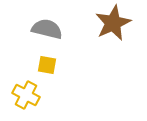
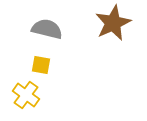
yellow square: moved 6 px left
yellow cross: rotated 8 degrees clockwise
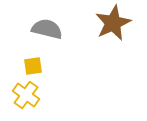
yellow square: moved 8 px left, 1 px down; rotated 18 degrees counterclockwise
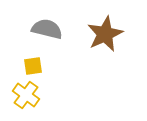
brown star: moved 8 px left, 11 px down
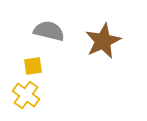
gray semicircle: moved 2 px right, 2 px down
brown star: moved 2 px left, 7 px down
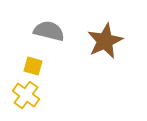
brown star: moved 2 px right
yellow square: rotated 24 degrees clockwise
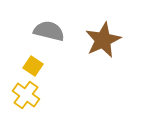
brown star: moved 2 px left, 1 px up
yellow square: rotated 18 degrees clockwise
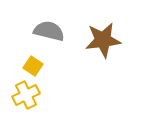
brown star: rotated 18 degrees clockwise
yellow cross: rotated 28 degrees clockwise
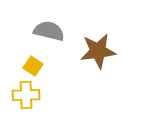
brown star: moved 5 px left, 11 px down
yellow cross: rotated 24 degrees clockwise
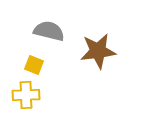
yellow square: moved 1 px right, 1 px up; rotated 12 degrees counterclockwise
